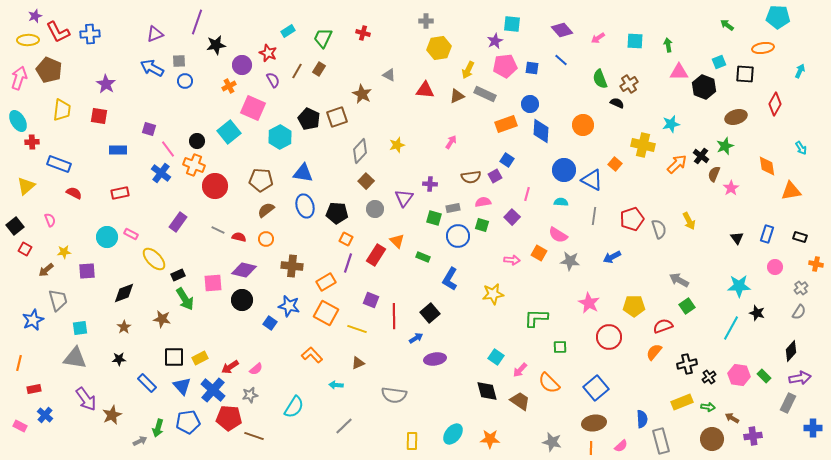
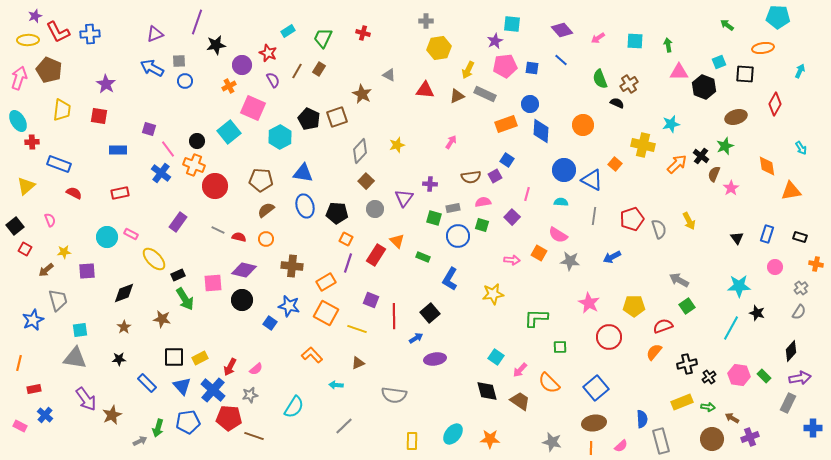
cyan square at (80, 328): moved 2 px down
red arrow at (230, 367): rotated 30 degrees counterclockwise
purple cross at (753, 436): moved 3 px left, 1 px down; rotated 12 degrees counterclockwise
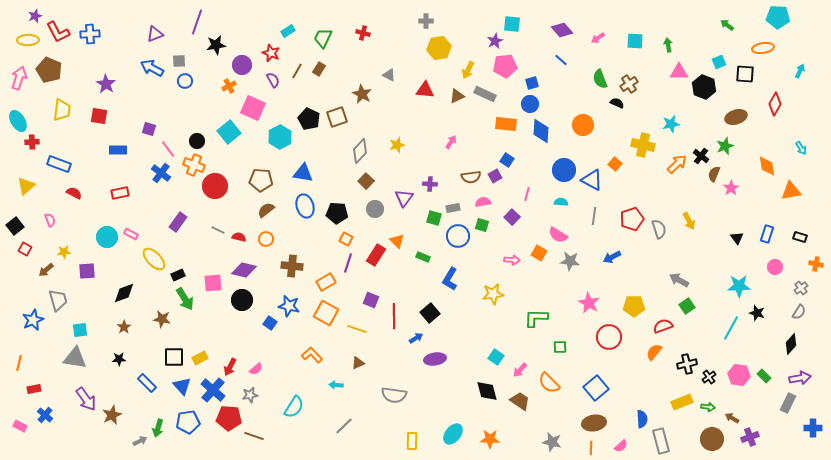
red star at (268, 53): moved 3 px right
blue square at (532, 68): moved 15 px down; rotated 24 degrees counterclockwise
orange rectangle at (506, 124): rotated 25 degrees clockwise
black diamond at (791, 351): moved 7 px up
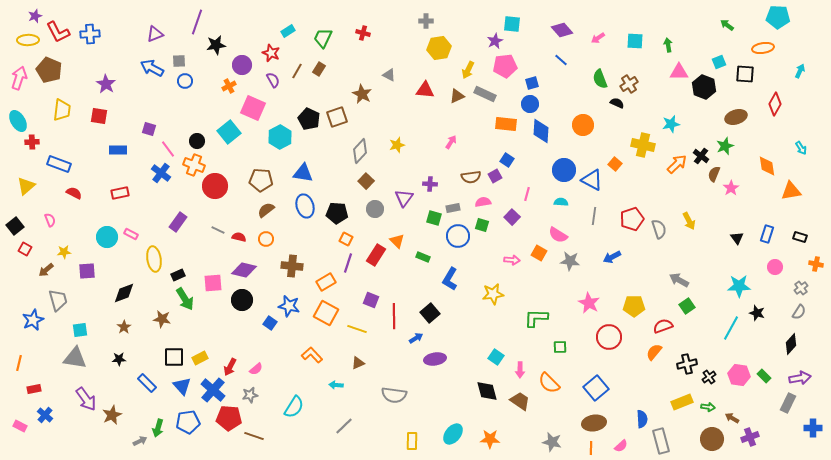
yellow ellipse at (154, 259): rotated 35 degrees clockwise
pink arrow at (520, 370): rotated 42 degrees counterclockwise
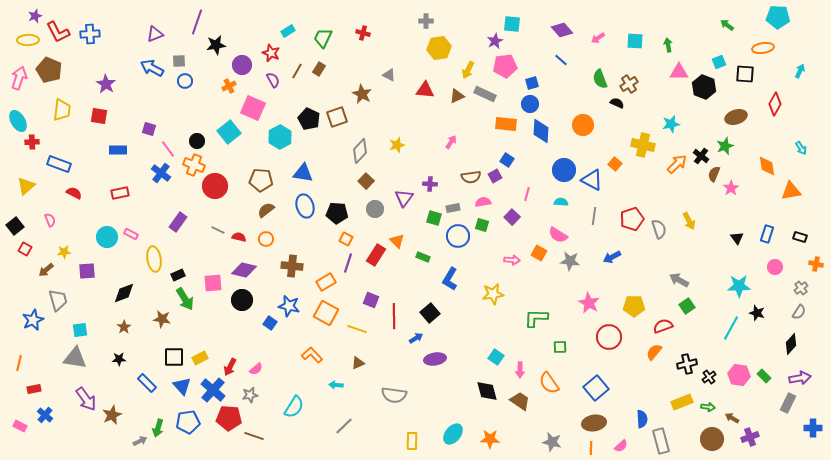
orange semicircle at (549, 383): rotated 10 degrees clockwise
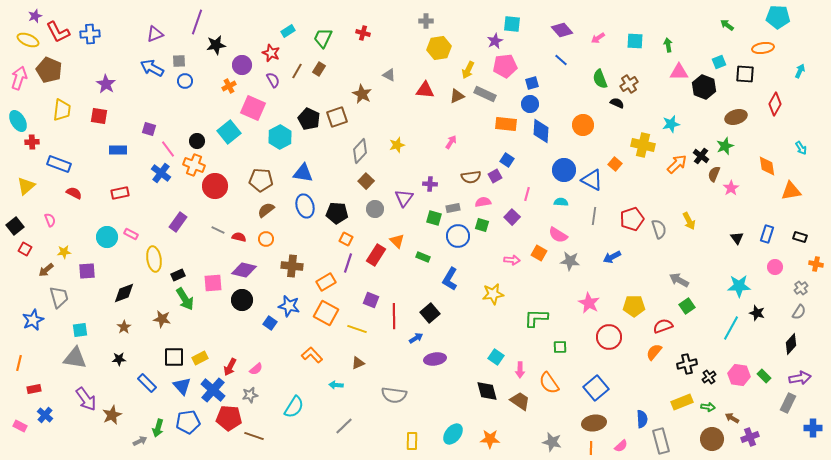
yellow ellipse at (28, 40): rotated 25 degrees clockwise
gray trapezoid at (58, 300): moved 1 px right, 3 px up
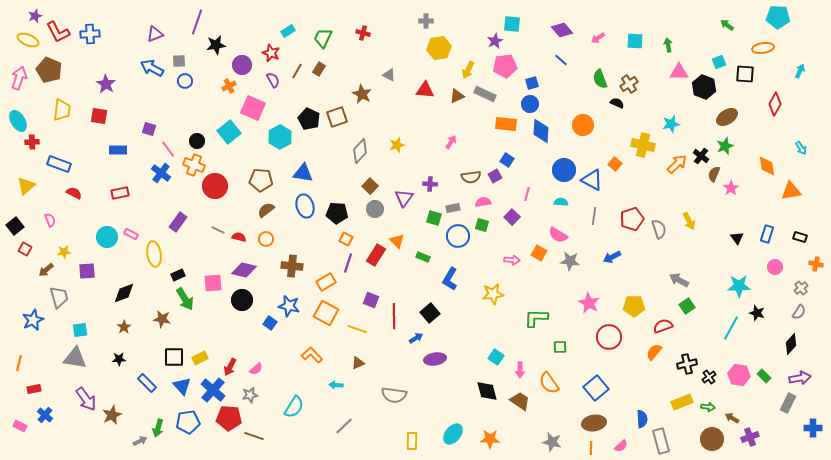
brown ellipse at (736, 117): moved 9 px left; rotated 15 degrees counterclockwise
brown square at (366, 181): moved 4 px right, 5 px down
yellow ellipse at (154, 259): moved 5 px up
